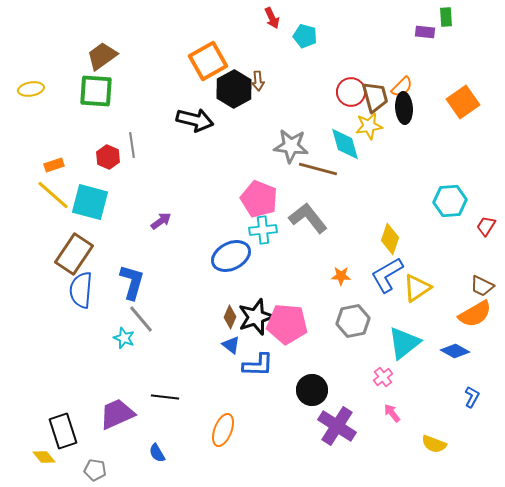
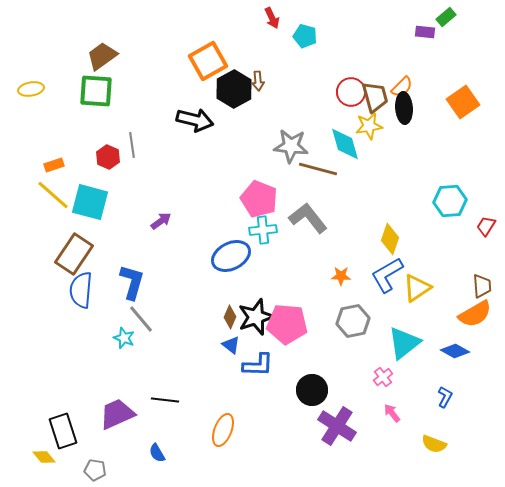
green rectangle at (446, 17): rotated 54 degrees clockwise
brown trapezoid at (482, 286): rotated 120 degrees counterclockwise
black line at (165, 397): moved 3 px down
blue L-shape at (472, 397): moved 27 px left
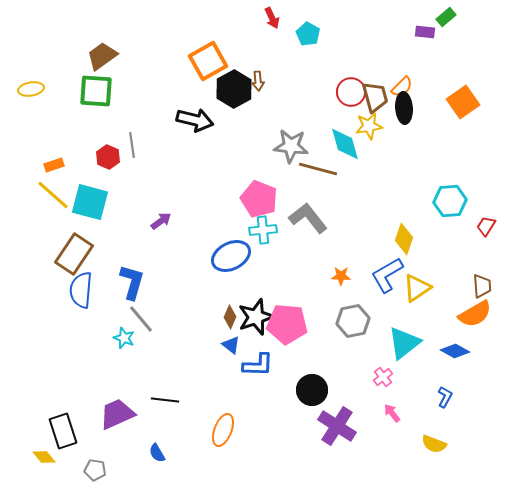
cyan pentagon at (305, 36): moved 3 px right, 2 px up; rotated 15 degrees clockwise
yellow diamond at (390, 239): moved 14 px right
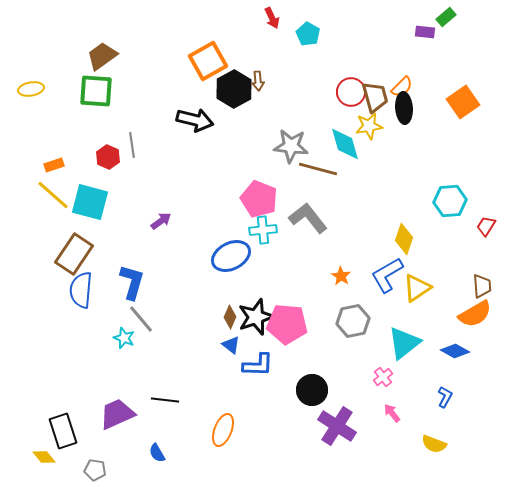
orange star at (341, 276): rotated 30 degrees clockwise
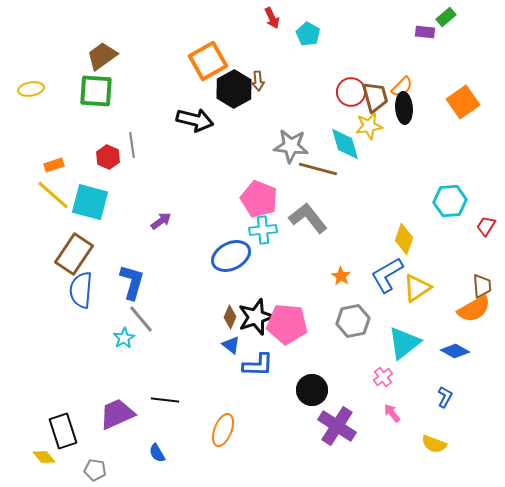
orange semicircle at (475, 314): moved 1 px left, 5 px up
cyan star at (124, 338): rotated 20 degrees clockwise
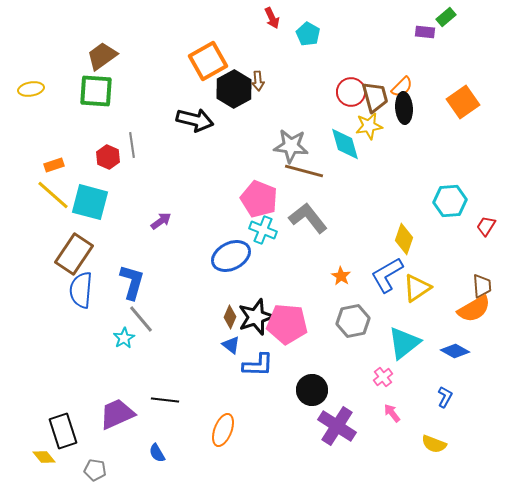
brown line at (318, 169): moved 14 px left, 2 px down
cyan cross at (263, 230): rotated 28 degrees clockwise
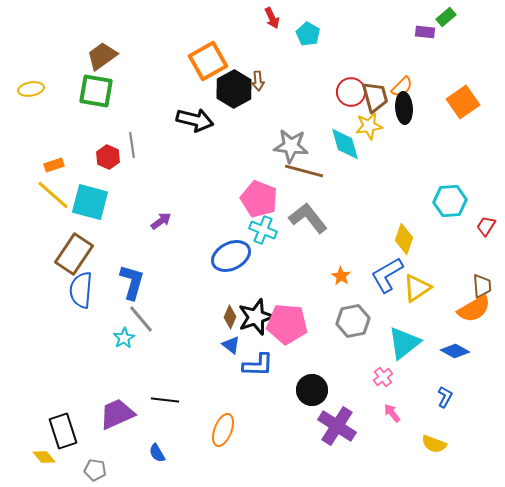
green square at (96, 91): rotated 6 degrees clockwise
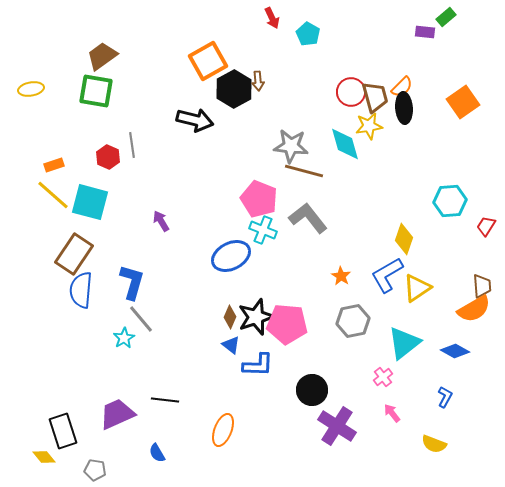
purple arrow at (161, 221): rotated 85 degrees counterclockwise
